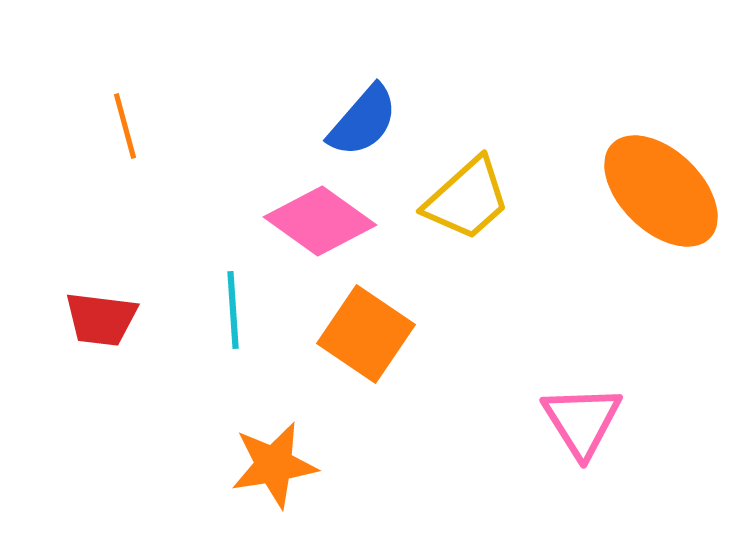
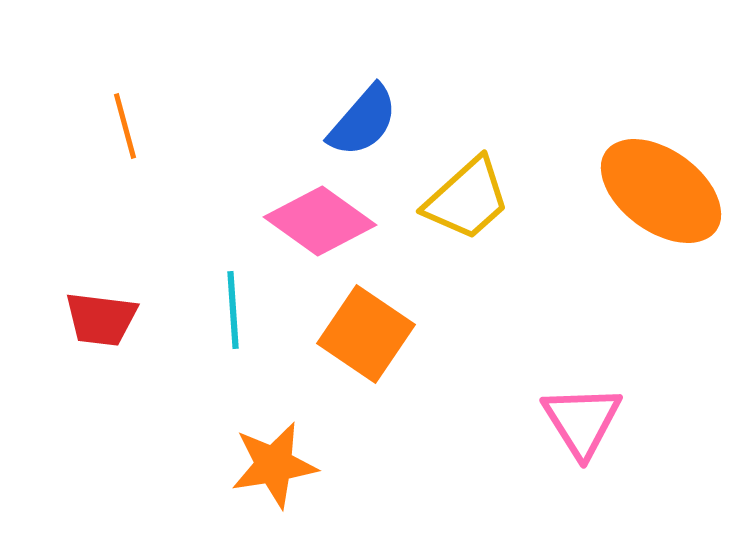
orange ellipse: rotated 8 degrees counterclockwise
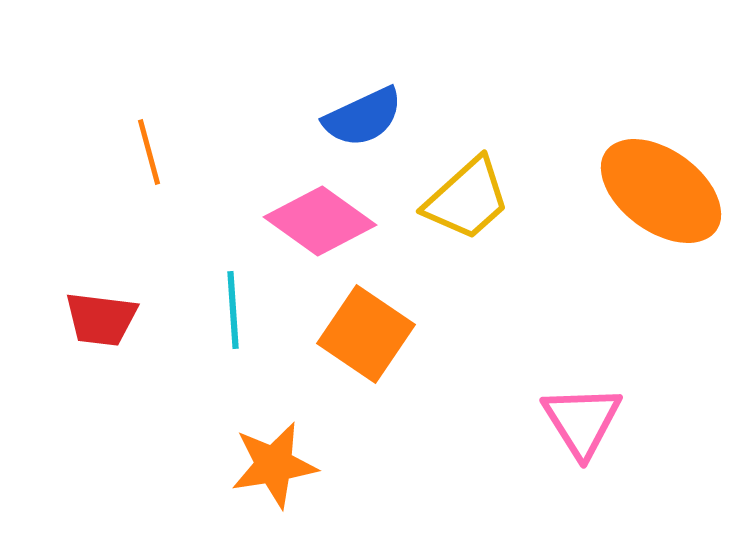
blue semicircle: moved 4 px up; rotated 24 degrees clockwise
orange line: moved 24 px right, 26 px down
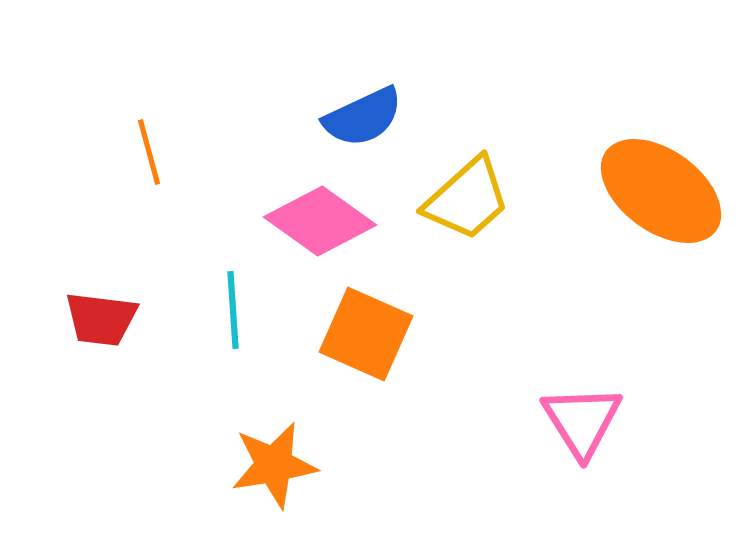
orange square: rotated 10 degrees counterclockwise
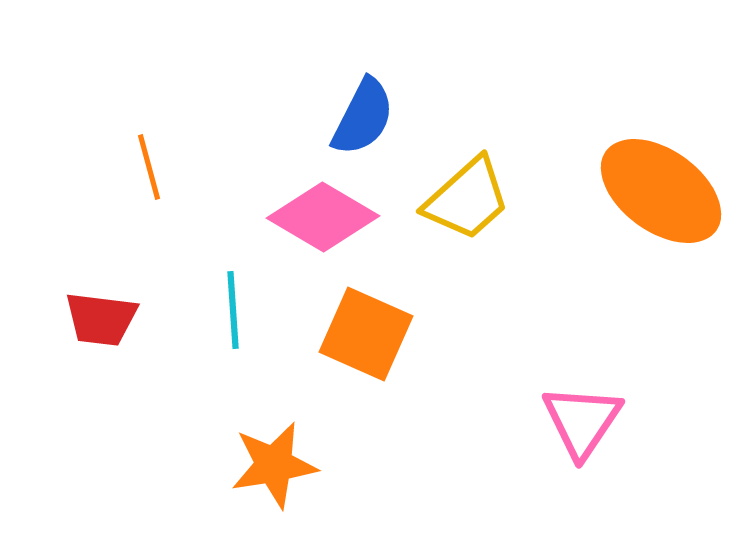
blue semicircle: rotated 38 degrees counterclockwise
orange line: moved 15 px down
pink diamond: moved 3 px right, 4 px up; rotated 5 degrees counterclockwise
pink triangle: rotated 6 degrees clockwise
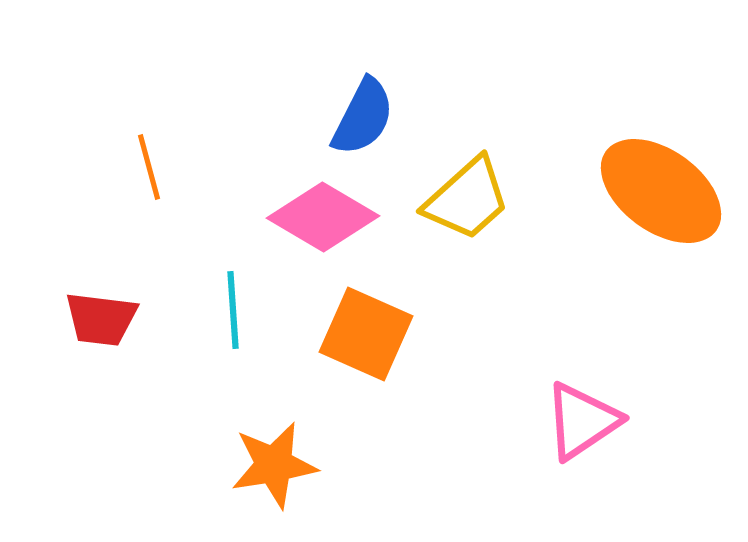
pink triangle: rotated 22 degrees clockwise
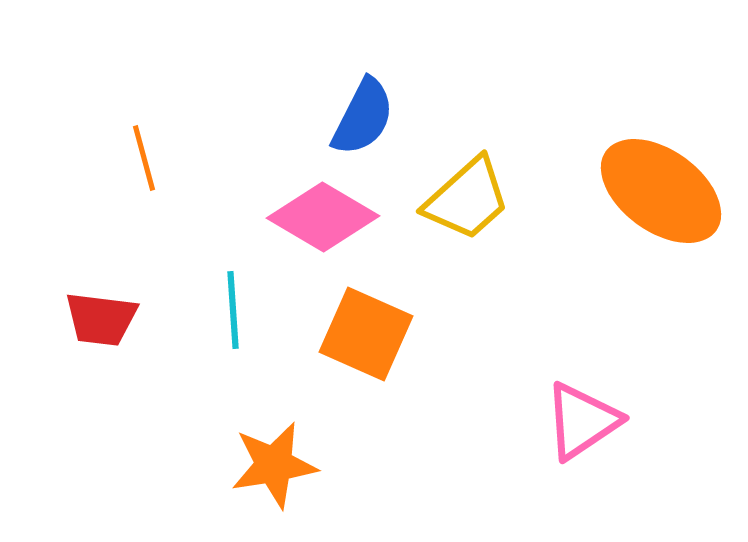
orange line: moved 5 px left, 9 px up
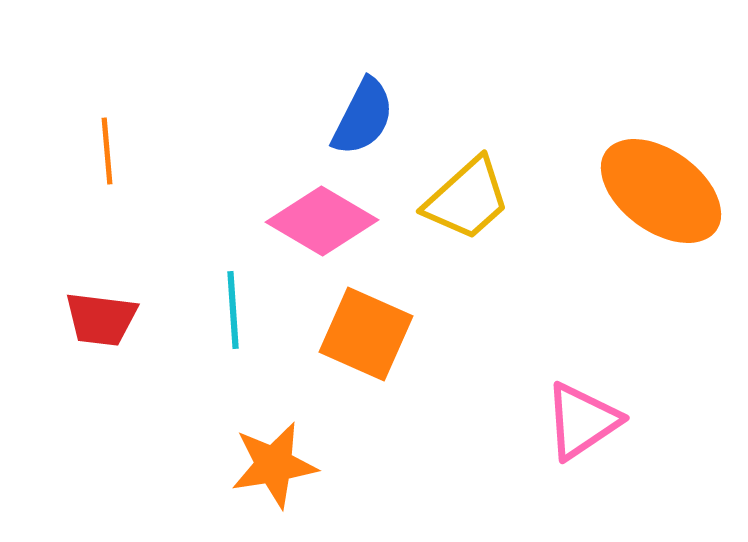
orange line: moved 37 px left, 7 px up; rotated 10 degrees clockwise
pink diamond: moved 1 px left, 4 px down
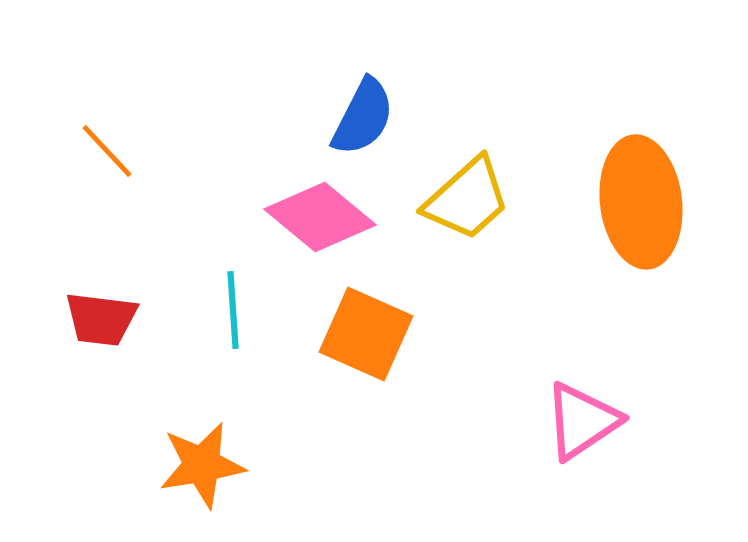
orange line: rotated 38 degrees counterclockwise
orange ellipse: moved 20 px left, 11 px down; rotated 47 degrees clockwise
pink diamond: moved 2 px left, 4 px up; rotated 9 degrees clockwise
orange star: moved 72 px left
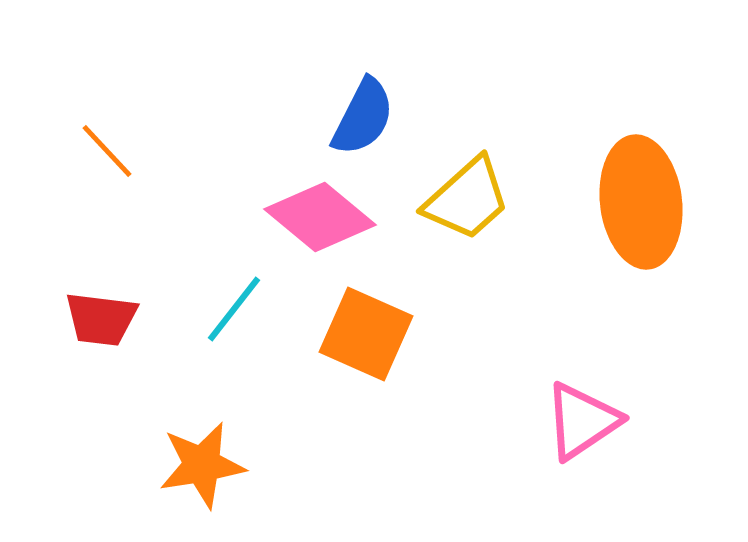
cyan line: moved 1 px right, 1 px up; rotated 42 degrees clockwise
